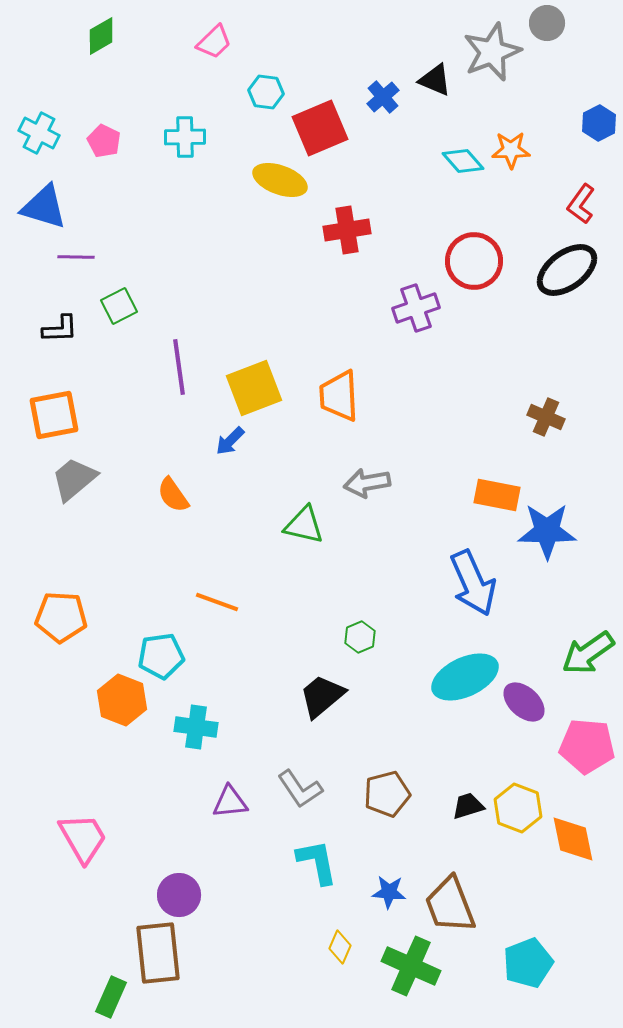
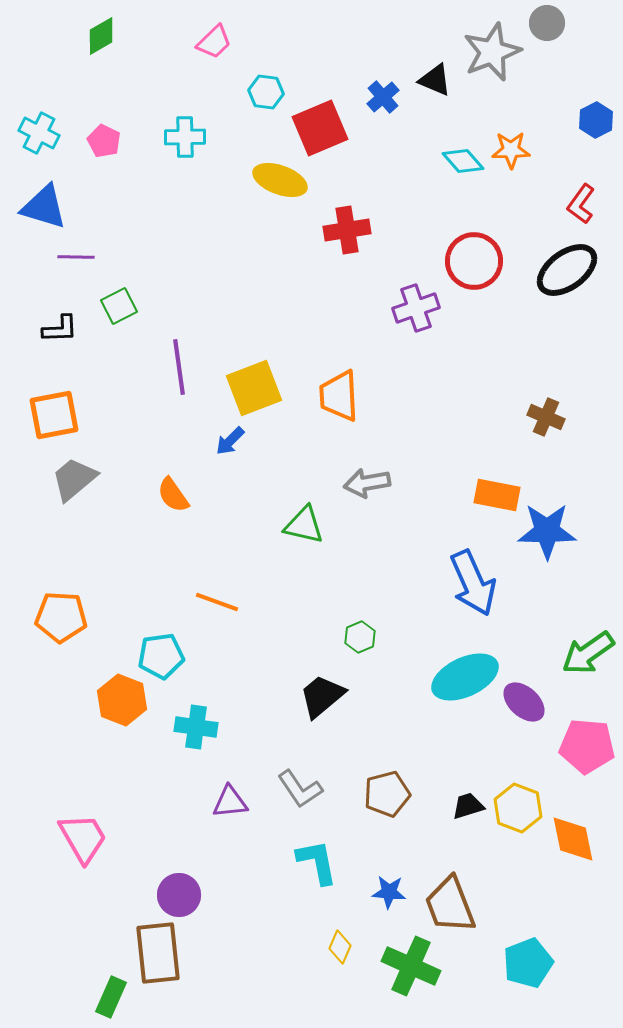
blue hexagon at (599, 123): moved 3 px left, 3 px up
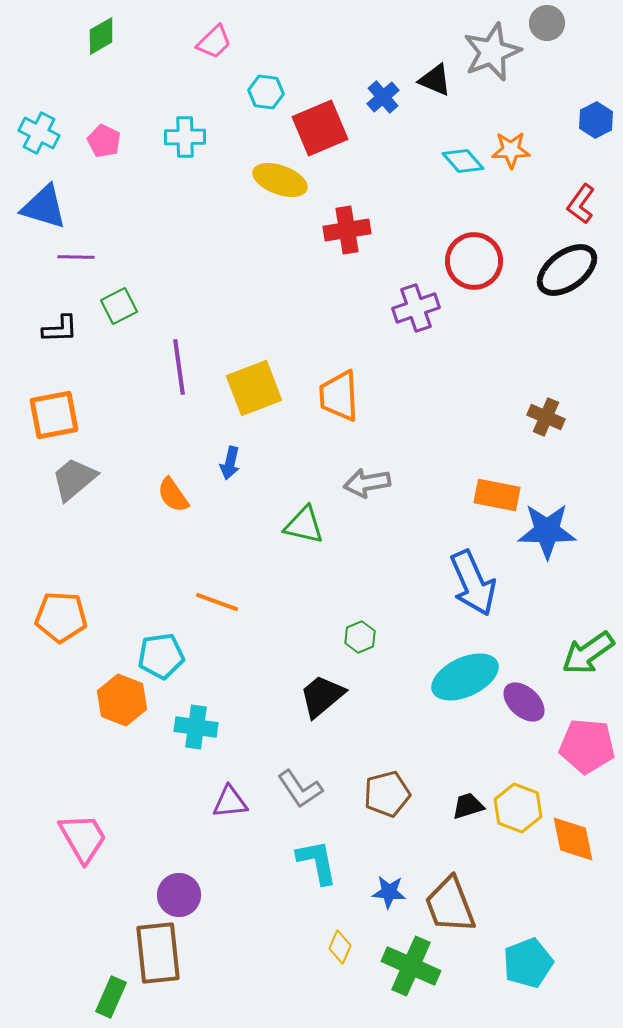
blue arrow at (230, 441): moved 22 px down; rotated 32 degrees counterclockwise
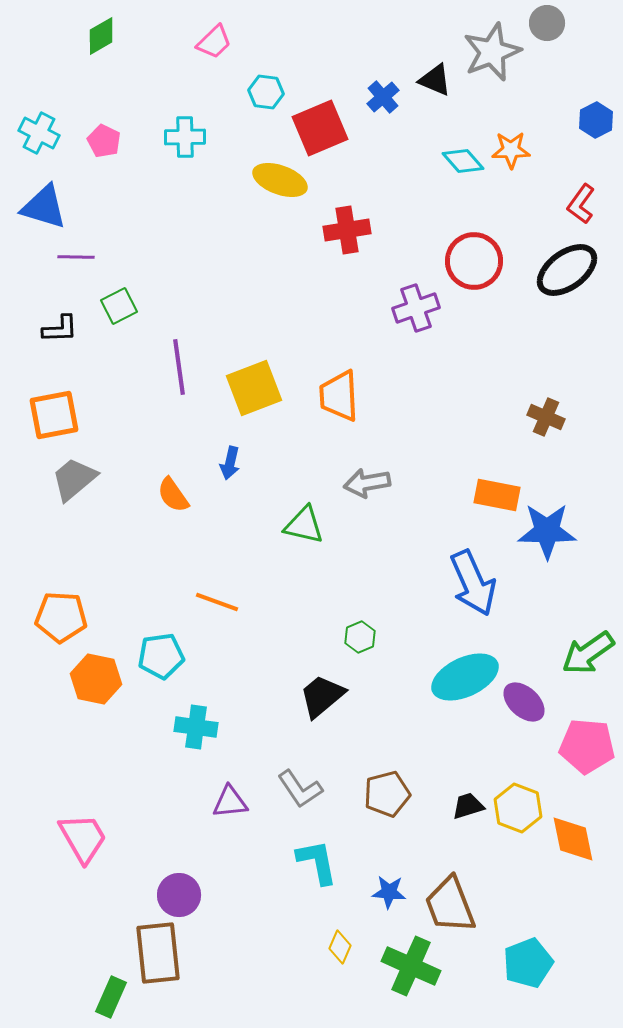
orange hexagon at (122, 700): moved 26 px left, 21 px up; rotated 9 degrees counterclockwise
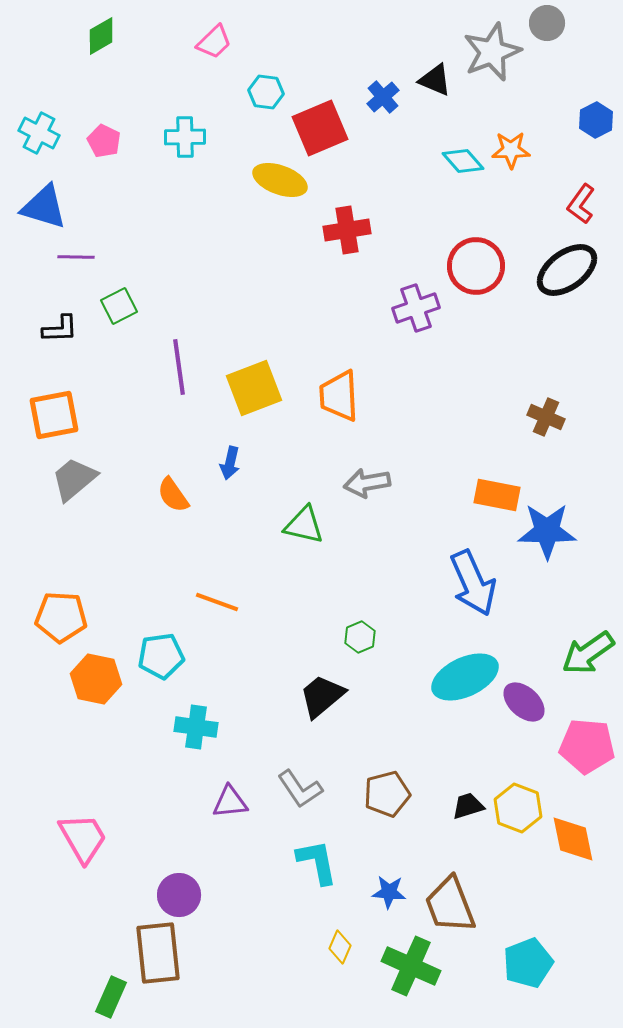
red circle at (474, 261): moved 2 px right, 5 px down
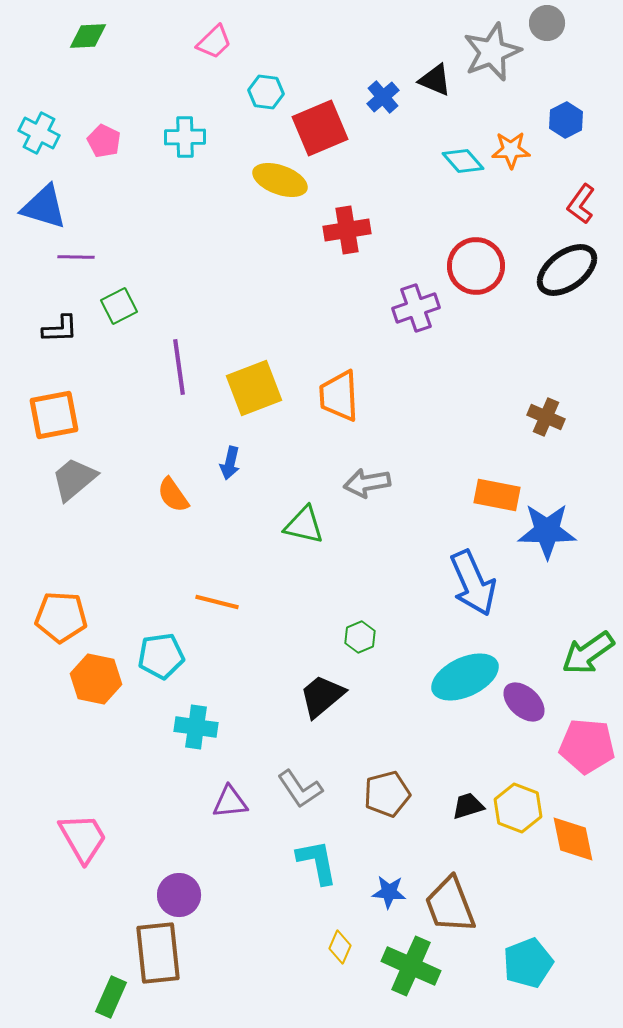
green diamond at (101, 36): moved 13 px left; rotated 27 degrees clockwise
blue hexagon at (596, 120): moved 30 px left
orange line at (217, 602): rotated 6 degrees counterclockwise
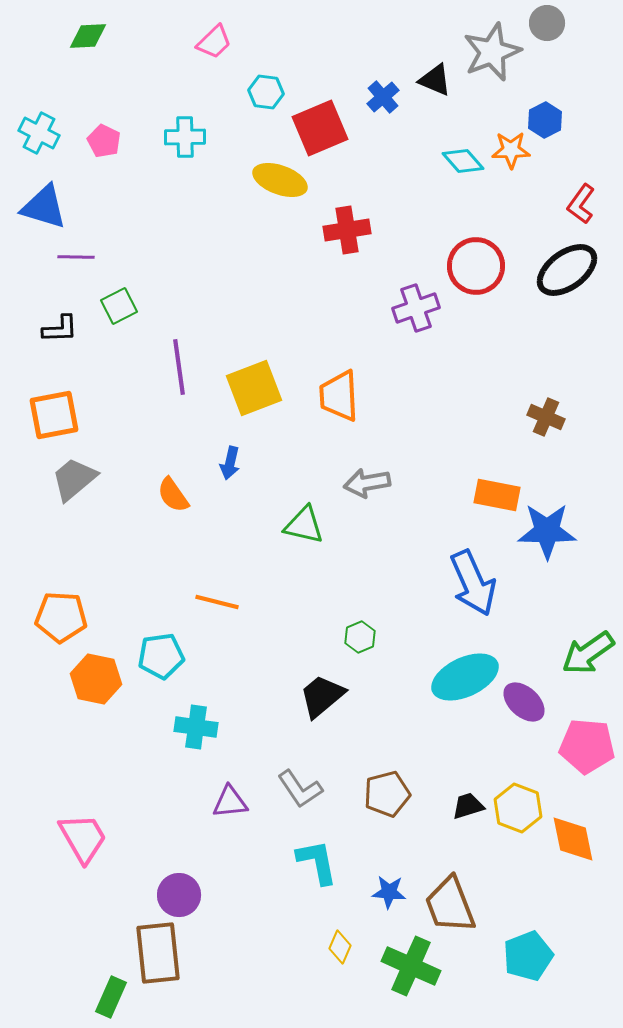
blue hexagon at (566, 120): moved 21 px left
cyan pentagon at (528, 963): moved 7 px up
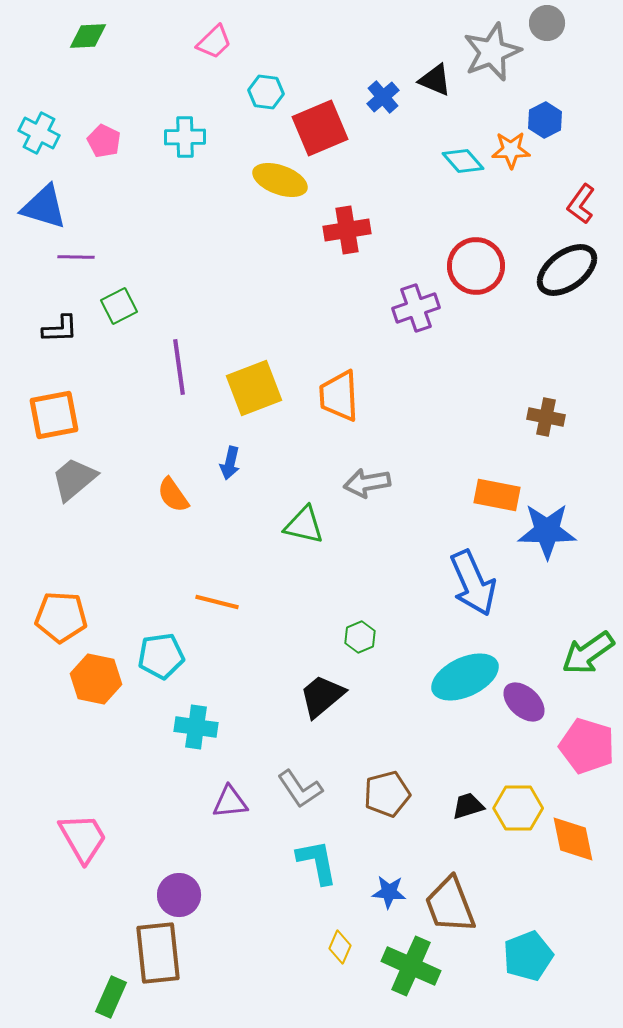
brown cross at (546, 417): rotated 12 degrees counterclockwise
pink pentagon at (587, 746): rotated 12 degrees clockwise
yellow hexagon at (518, 808): rotated 21 degrees counterclockwise
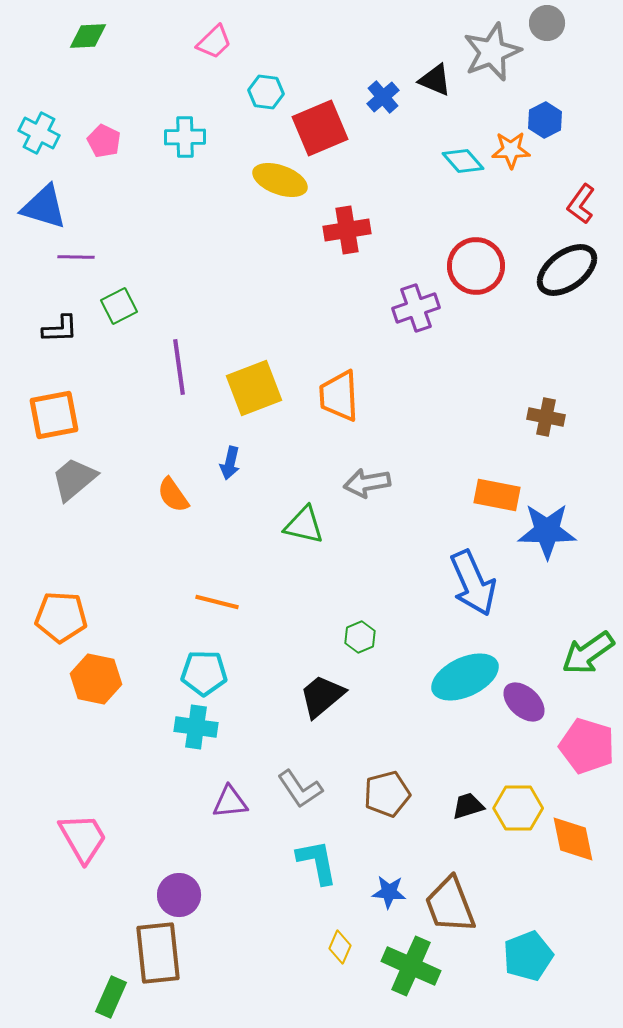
cyan pentagon at (161, 656): moved 43 px right, 17 px down; rotated 9 degrees clockwise
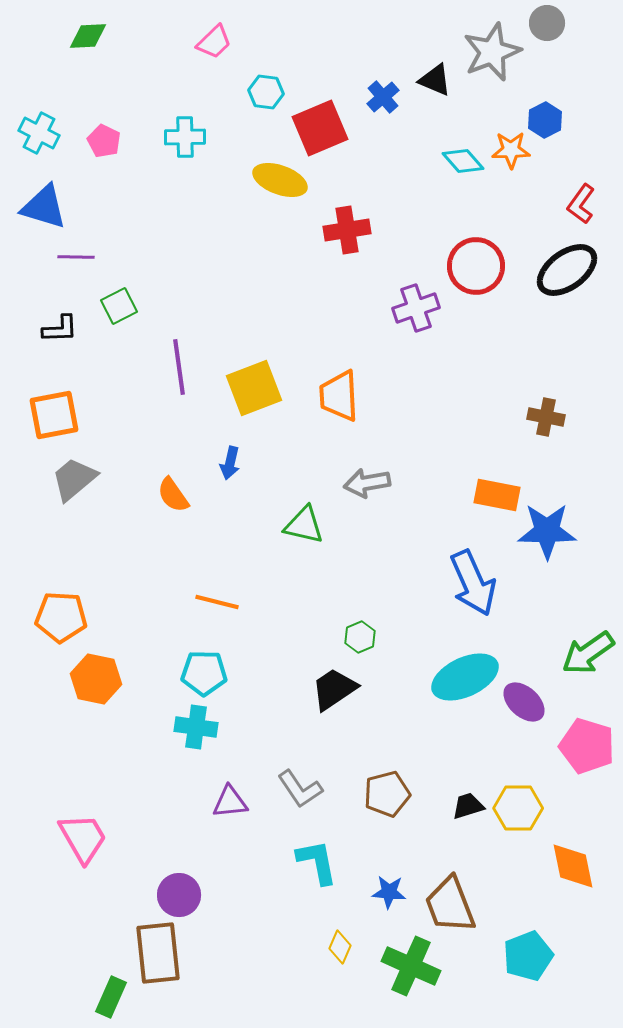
black trapezoid at (322, 696): moved 12 px right, 7 px up; rotated 6 degrees clockwise
orange diamond at (573, 839): moved 27 px down
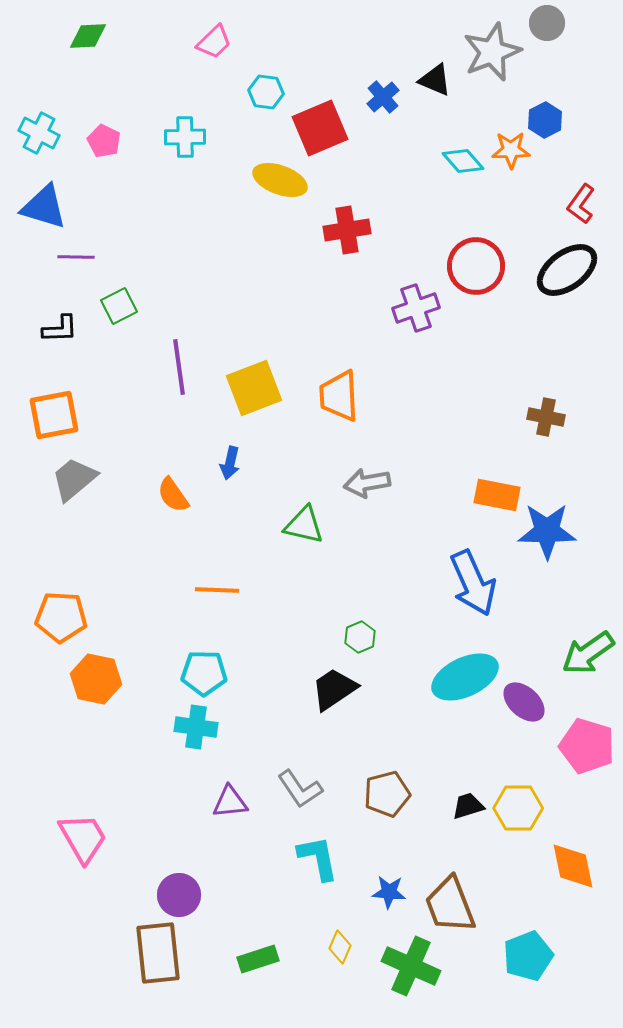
orange line at (217, 602): moved 12 px up; rotated 12 degrees counterclockwise
cyan L-shape at (317, 862): moved 1 px right, 4 px up
green rectangle at (111, 997): moved 147 px right, 38 px up; rotated 48 degrees clockwise
